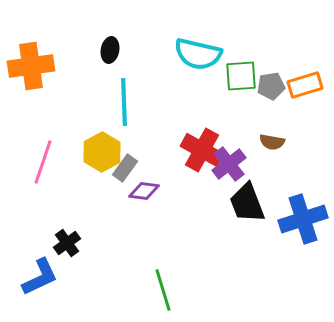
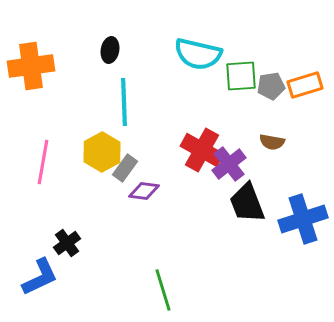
pink line: rotated 9 degrees counterclockwise
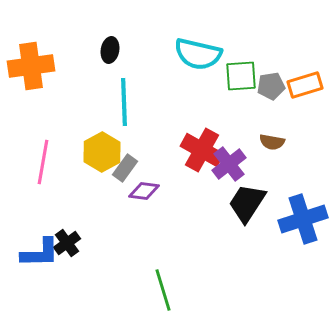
black trapezoid: rotated 54 degrees clockwise
blue L-shape: moved 24 px up; rotated 24 degrees clockwise
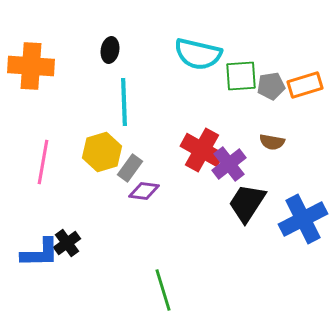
orange cross: rotated 12 degrees clockwise
yellow hexagon: rotated 12 degrees clockwise
gray rectangle: moved 5 px right
blue cross: rotated 9 degrees counterclockwise
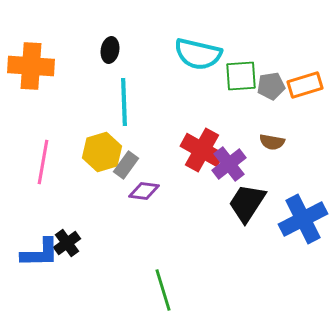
gray rectangle: moved 4 px left, 3 px up
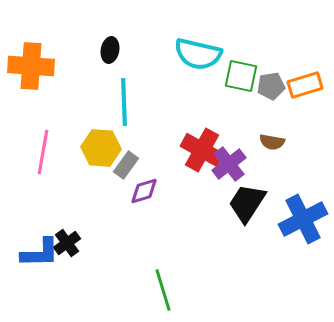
green square: rotated 16 degrees clockwise
yellow hexagon: moved 1 px left, 4 px up; rotated 21 degrees clockwise
pink line: moved 10 px up
purple diamond: rotated 24 degrees counterclockwise
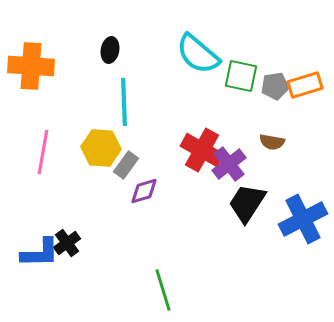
cyan semicircle: rotated 27 degrees clockwise
gray pentagon: moved 4 px right
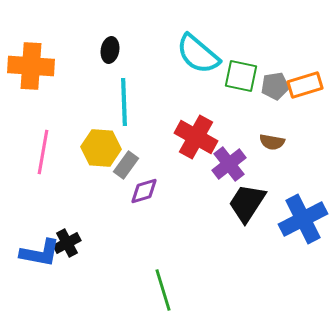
red cross: moved 6 px left, 13 px up
black cross: rotated 8 degrees clockwise
blue L-shape: rotated 12 degrees clockwise
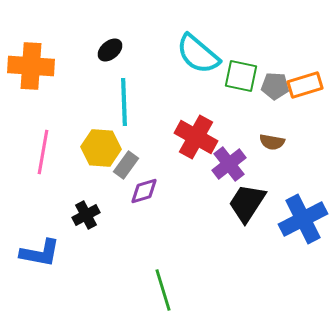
black ellipse: rotated 40 degrees clockwise
gray pentagon: rotated 12 degrees clockwise
black cross: moved 19 px right, 28 px up
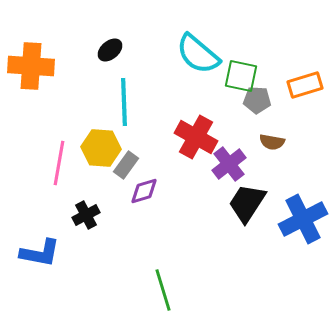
gray pentagon: moved 18 px left, 14 px down
pink line: moved 16 px right, 11 px down
